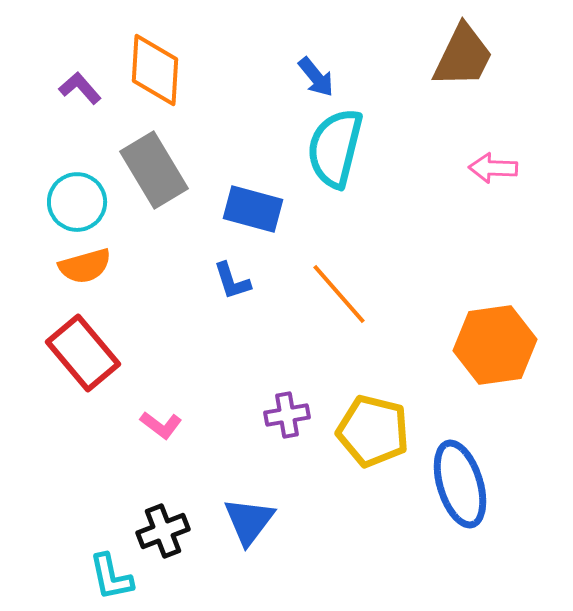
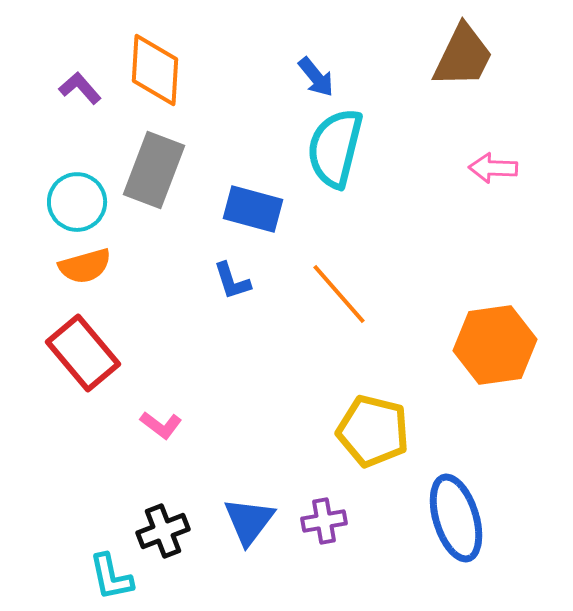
gray rectangle: rotated 52 degrees clockwise
purple cross: moved 37 px right, 106 px down
blue ellipse: moved 4 px left, 34 px down
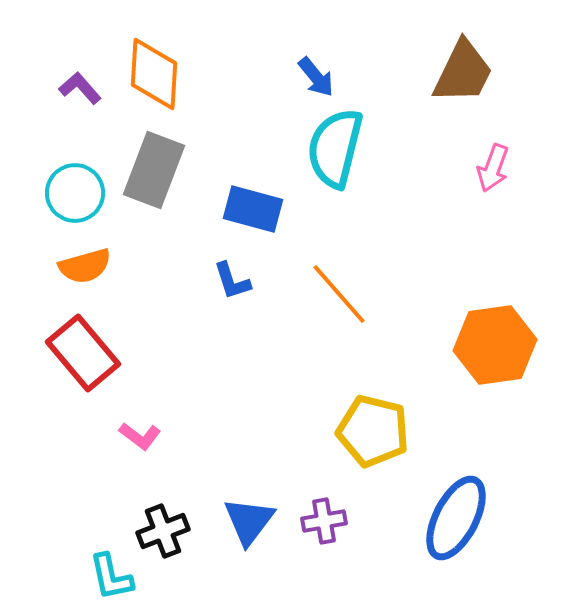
brown trapezoid: moved 16 px down
orange diamond: moved 1 px left, 4 px down
pink arrow: rotated 72 degrees counterclockwise
cyan circle: moved 2 px left, 9 px up
pink L-shape: moved 21 px left, 11 px down
blue ellipse: rotated 44 degrees clockwise
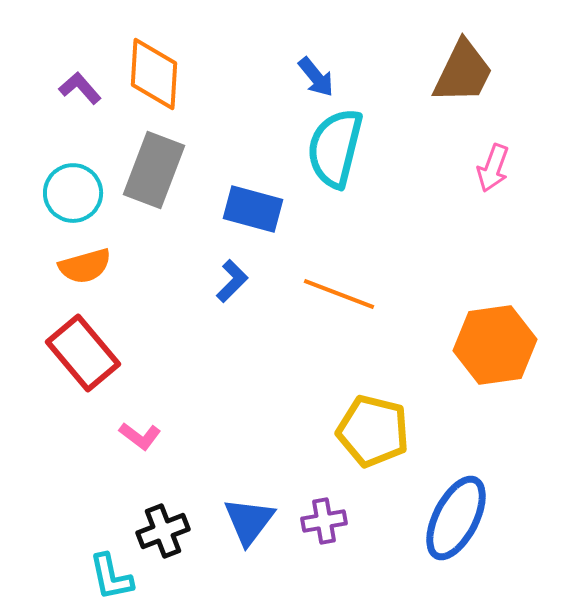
cyan circle: moved 2 px left
blue L-shape: rotated 117 degrees counterclockwise
orange line: rotated 28 degrees counterclockwise
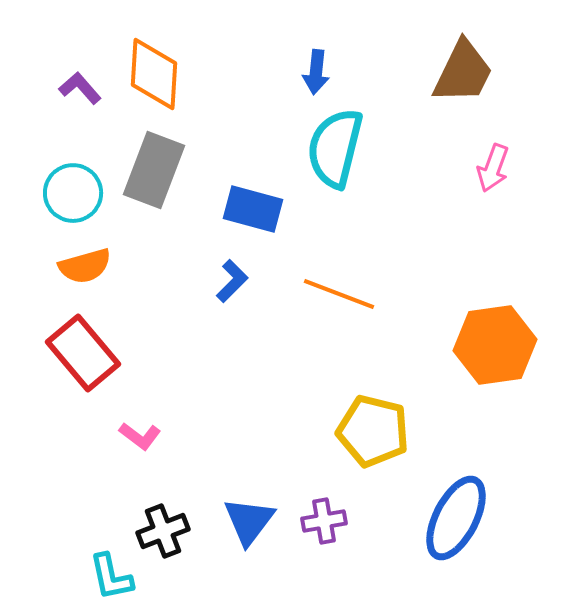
blue arrow: moved 5 px up; rotated 45 degrees clockwise
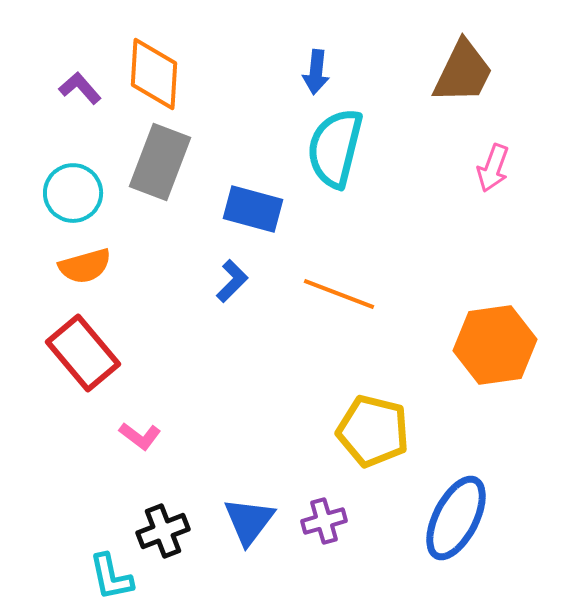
gray rectangle: moved 6 px right, 8 px up
purple cross: rotated 6 degrees counterclockwise
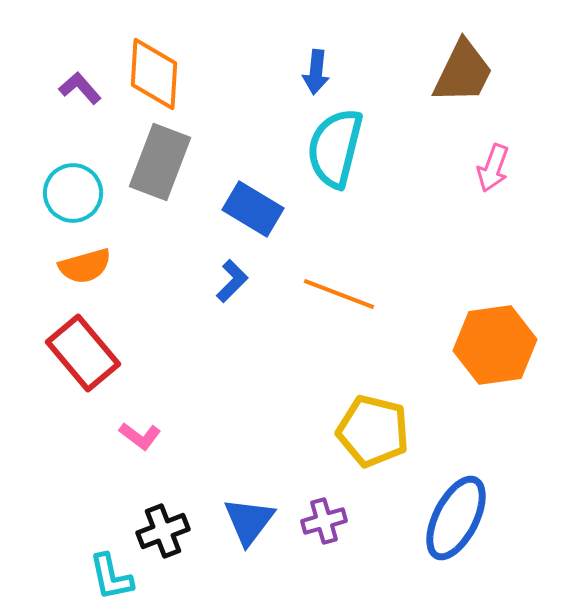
blue rectangle: rotated 16 degrees clockwise
